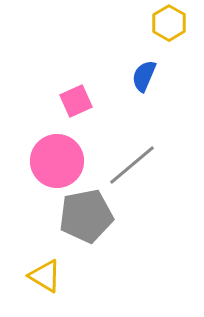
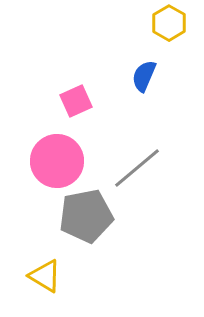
gray line: moved 5 px right, 3 px down
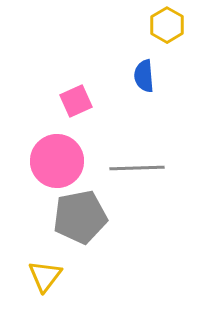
yellow hexagon: moved 2 px left, 2 px down
blue semicircle: rotated 28 degrees counterclockwise
gray line: rotated 38 degrees clockwise
gray pentagon: moved 6 px left, 1 px down
yellow triangle: rotated 36 degrees clockwise
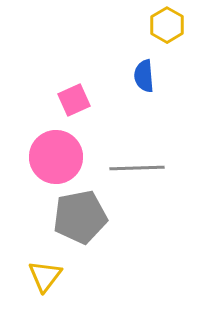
pink square: moved 2 px left, 1 px up
pink circle: moved 1 px left, 4 px up
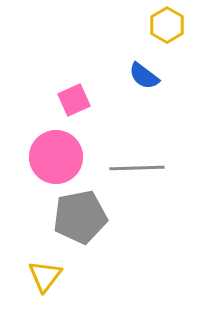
blue semicircle: rotated 48 degrees counterclockwise
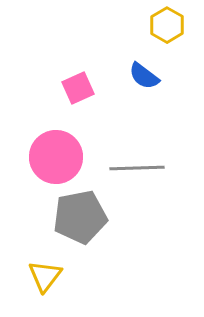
pink square: moved 4 px right, 12 px up
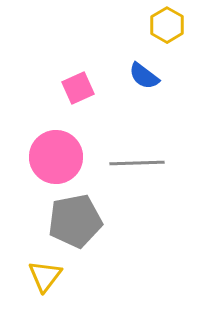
gray line: moved 5 px up
gray pentagon: moved 5 px left, 4 px down
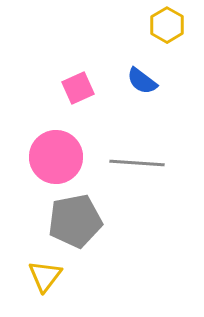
blue semicircle: moved 2 px left, 5 px down
gray line: rotated 6 degrees clockwise
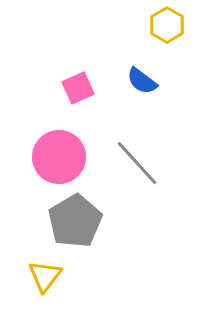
pink circle: moved 3 px right
gray line: rotated 44 degrees clockwise
gray pentagon: rotated 20 degrees counterclockwise
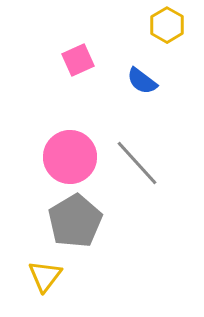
pink square: moved 28 px up
pink circle: moved 11 px right
